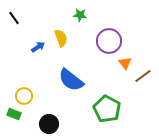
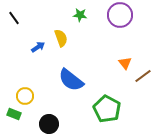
purple circle: moved 11 px right, 26 px up
yellow circle: moved 1 px right
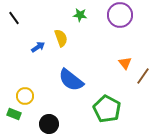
brown line: rotated 18 degrees counterclockwise
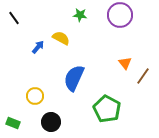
yellow semicircle: rotated 42 degrees counterclockwise
blue arrow: rotated 16 degrees counterclockwise
blue semicircle: moved 3 px right, 2 px up; rotated 76 degrees clockwise
yellow circle: moved 10 px right
green rectangle: moved 1 px left, 9 px down
black circle: moved 2 px right, 2 px up
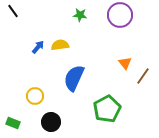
black line: moved 1 px left, 7 px up
yellow semicircle: moved 1 px left, 7 px down; rotated 36 degrees counterclockwise
green pentagon: rotated 16 degrees clockwise
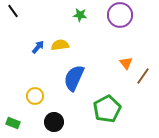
orange triangle: moved 1 px right
black circle: moved 3 px right
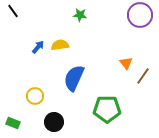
purple circle: moved 20 px right
green pentagon: rotated 28 degrees clockwise
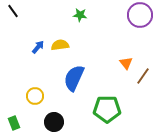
green rectangle: moved 1 px right; rotated 48 degrees clockwise
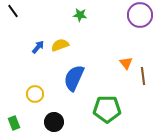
yellow semicircle: rotated 12 degrees counterclockwise
brown line: rotated 42 degrees counterclockwise
yellow circle: moved 2 px up
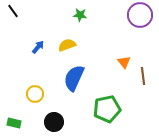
yellow semicircle: moved 7 px right
orange triangle: moved 2 px left, 1 px up
green pentagon: rotated 12 degrees counterclockwise
green rectangle: rotated 56 degrees counterclockwise
